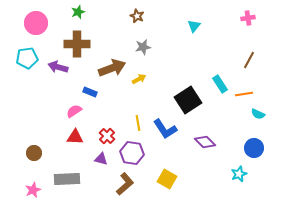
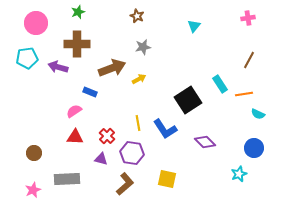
yellow square: rotated 18 degrees counterclockwise
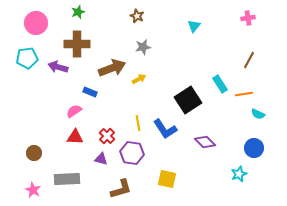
brown L-shape: moved 4 px left, 5 px down; rotated 25 degrees clockwise
pink star: rotated 21 degrees counterclockwise
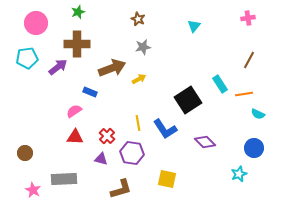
brown star: moved 1 px right, 3 px down
purple arrow: rotated 126 degrees clockwise
brown circle: moved 9 px left
gray rectangle: moved 3 px left
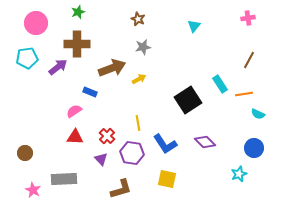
blue L-shape: moved 15 px down
purple triangle: rotated 32 degrees clockwise
